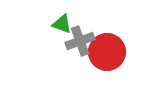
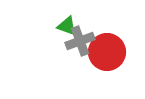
green triangle: moved 5 px right, 2 px down
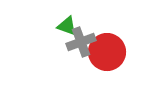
gray cross: moved 1 px right, 1 px down
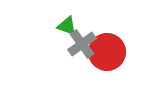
gray cross: moved 1 px right, 2 px down; rotated 16 degrees counterclockwise
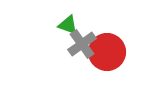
green triangle: moved 1 px right, 1 px up
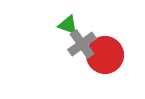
red circle: moved 2 px left, 3 px down
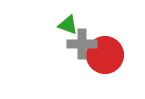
gray cross: rotated 36 degrees clockwise
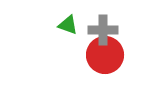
gray cross: moved 21 px right, 14 px up
